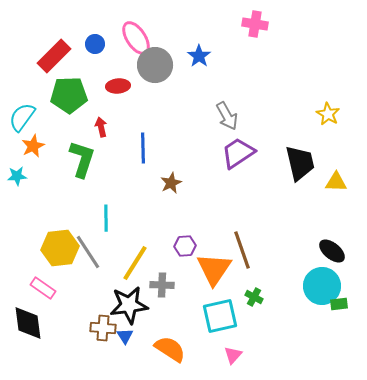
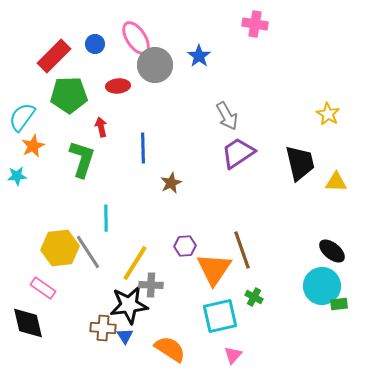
gray cross: moved 11 px left
black diamond: rotated 6 degrees counterclockwise
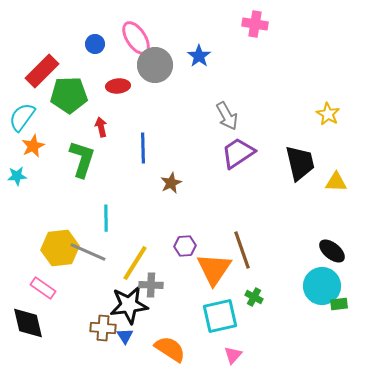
red rectangle: moved 12 px left, 15 px down
gray line: rotated 33 degrees counterclockwise
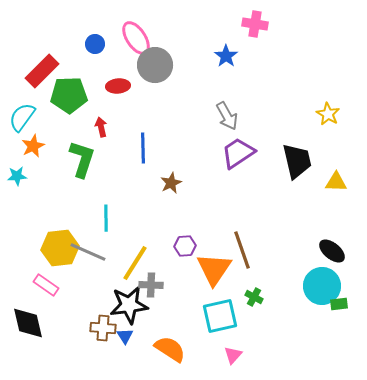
blue star: moved 27 px right
black trapezoid: moved 3 px left, 2 px up
pink rectangle: moved 3 px right, 3 px up
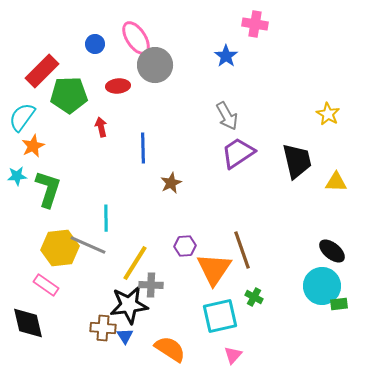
green L-shape: moved 34 px left, 30 px down
gray line: moved 7 px up
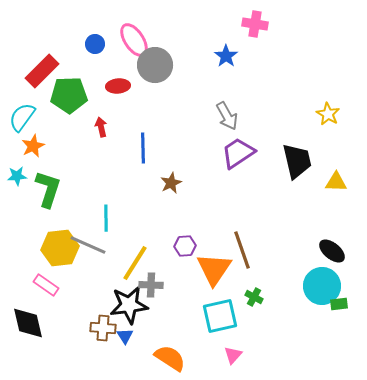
pink ellipse: moved 2 px left, 2 px down
orange semicircle: moved 9 px down
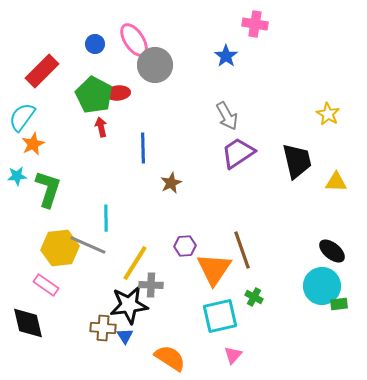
red ellipse: moved 7 px down
green pentagon: moved 25 px right; rotated 30 degrees clockwise
orange star: moved 2 px up
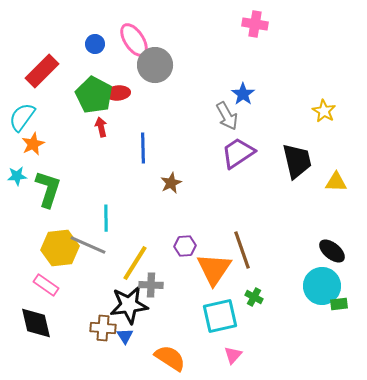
blue star: moved 17 px right, 38 px down
yellow star: moved 4 px left, 3 px up
black diamond: moved 8 px right
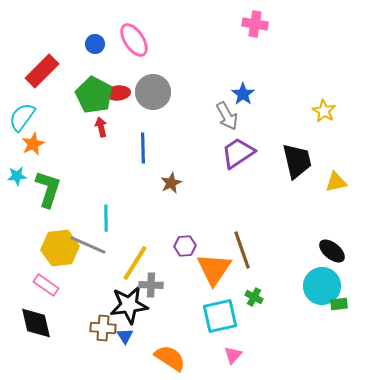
gray circle: moved 2 px left, 27 px down
yellow triangle: rotated 15 degrees counterclockwise
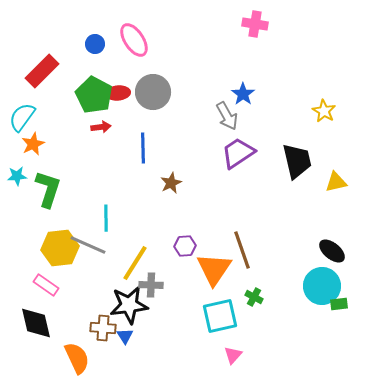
red arrow: rotated 96 degrees clockwise
orange semicircle: moved 93 px left; rotated 32 degrees clockwise
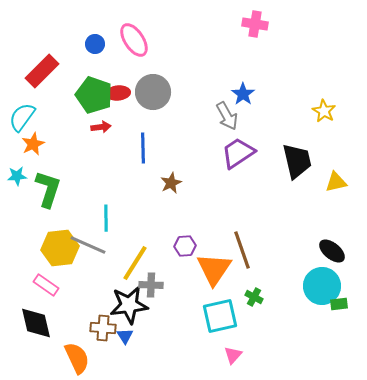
green pentagon: rotated 9 degrees counterclockwise
